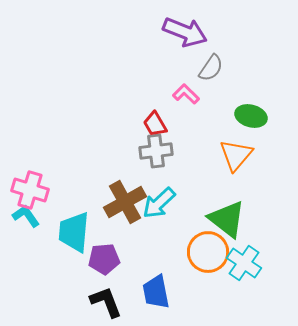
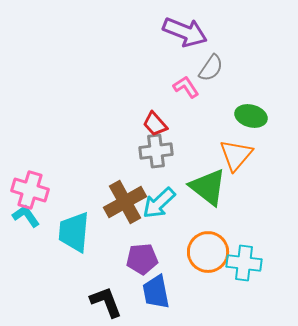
pink L-shape: moved 7 px up; rotated 12 degrees clockwise
red trapezoid: rotated 12 degrees counterclockwise
green triangle: moved 19 px left, 32 px up
purple pentagon: moved 38 px right
cyan cross: rotated 28 degrees counterclockwise
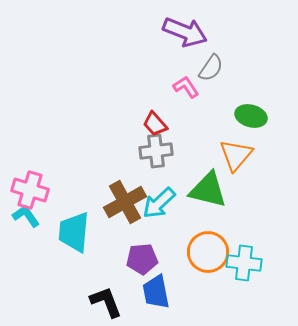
green triangle: moved 3 px down; rotated 24 degrees counterclockwise
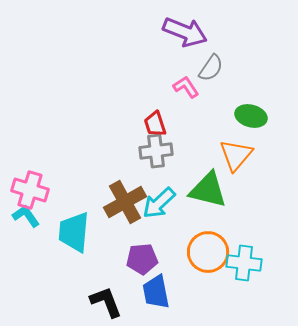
red trapezoid: rotated 24 degrees clockwise
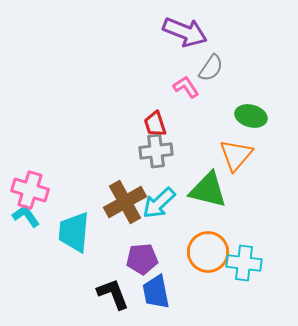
black L-shape: moved 7 px right, 8 px up
